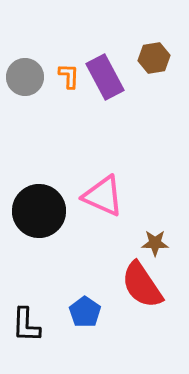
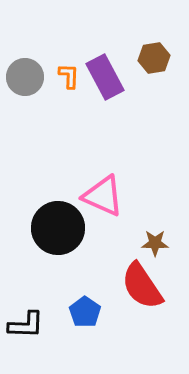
black circle: moved 19 px right, 17 px down
red semicircle: moved 1 px down
black L-shape: rotated 90 degrees counterclockwise
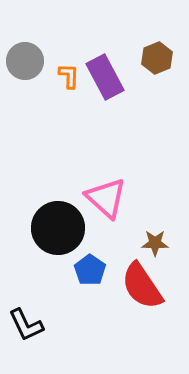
brown hexagon: moved 3 px right; rotated 12 degrees counterclockwise
gray circle: moved 16 px up
pink triangle: moved 3 px right, 2 px down; rotated 18 degrees clockwise
blue pentagon: moved 5 px right, 42 px up
black L-shape: rotated 63 degrees clockwise
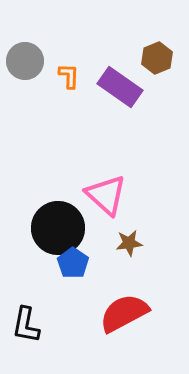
purple rectangle: moved 15 px right, 10 px down; rotated 27 degrees counterclockwise
pink triangle: moved 3 px up
brown star: moved 26 px left; rotated 8 degrees counterclockwise
blue pentagon: moved 17 px left, 7 px up
red semicircle: moved 18 px left, 27 px down; rotated 96 degrees clockwise
black L-shape: rotated 36 degrees clockwise
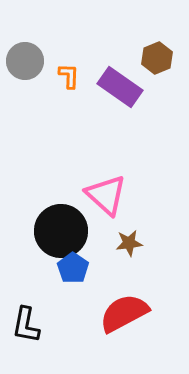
black circle: moved 3 px right, 3 px down
blue pentagon: moved 5 px down
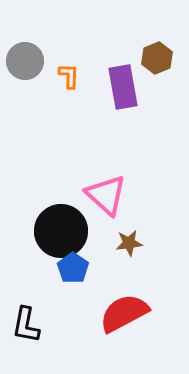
purple rectangle: moved 3 px right; rotated 45 degrees clockwise
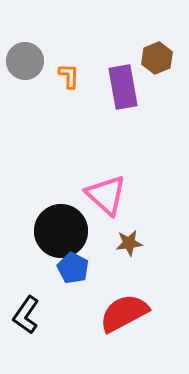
blue pentagon: rotated 8 degrees counterclockwise
black L-shape: moved 10 px up; rotated 24 degrees clockwise
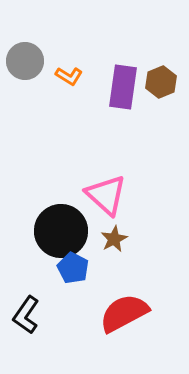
brown hexagon: moved 4 px right, 24 px down
orange L-shape: rotated 120 degrees clockwise
purple rectangle: rotated 18 degrees clockwise
brown star: moved 15 px left, 4 px up; rotated 20 degrees counterclockwise
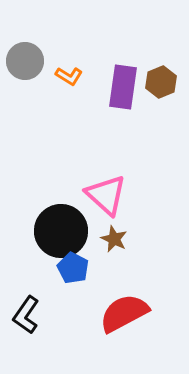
brown star: rotated 20 degrees counterclockwise
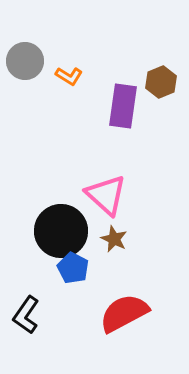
purple rectangle: moved 19 px down
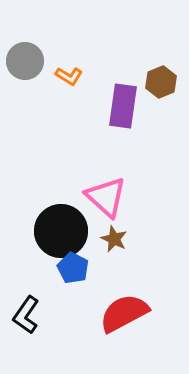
pink triangle: moved 2 px down
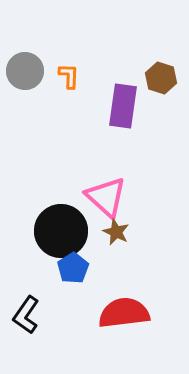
gray circle: moved 10 px down
orange L-shape: rotated 120 degrees counterclockwise
brown hexagon: moved 4 px up; rotated 20 degrees counterclockwise
brown star: moved 2 px right, 7 px up
blue pentagon: rotated 12 degrees clockwise
red semicircle: rotated 21 degrees clockwise
